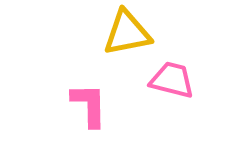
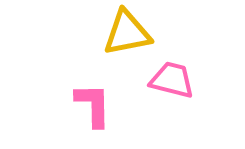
pink L-shape: moved 4 px right
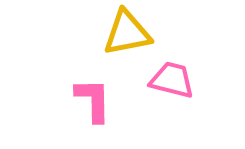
pink L-shape: moved 5 px up
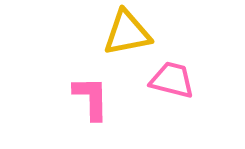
pink L-shape: moved 2 px left, 2 px up
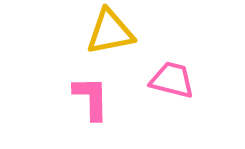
yellow triangle: moved 17 px left, 1 px up
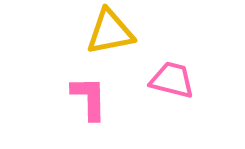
pink L-shape: moved 2 px left
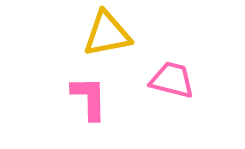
yellow triangle: moved 3 px left, 2 px down
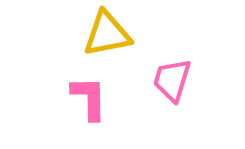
pink trapezoid: rotated 87 degrees counterclockwise
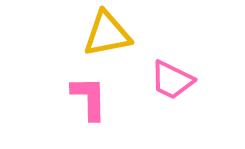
pink trapezoid: rotated 81 degrees counterclockwise
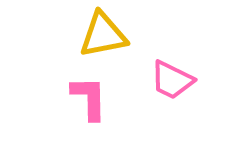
yellow triangle: moved 4 px left, 1 px down
